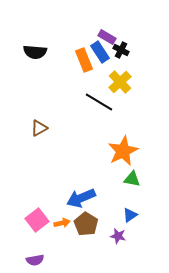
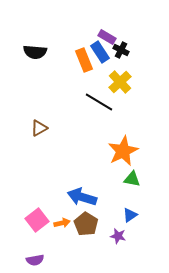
blue arrow: moved 1 px right, 1 px up; rotated 40 degrees clockwise
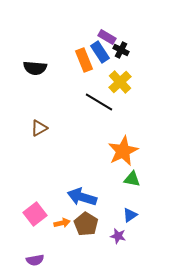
black semicircle: moved 16 px down
pink square: moved 2 px left, 6 px up
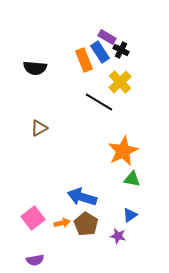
pink square: moved 2 px left, 4 px down
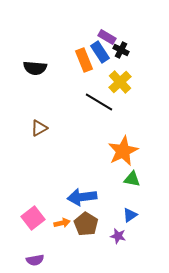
blue arrow: rotated 24 degrees counterclockwise
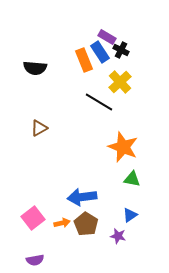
orange star: moved 4 px up; rotated 24 degrees counterclockwise
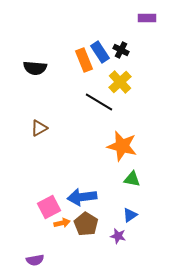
purple rectangle: moved 40 px right, 19 px up; rotated 30 degrees counterclockwise
orange star: moved 1 px left, 1 px up; rotated 8 degrees counterclockwise
pink square: moved 16 px right, 11 px up; rotated 10 degrees clockwise
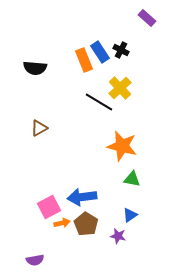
purple rectangle: rotated 42 degrees clockwise
yellow cross: moved 6 px down
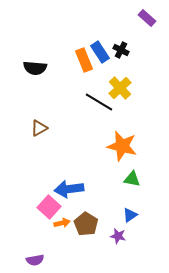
blue arrow: moved 13 px left, 8 px up
pink square: rotated 20 degrees counterclockwise
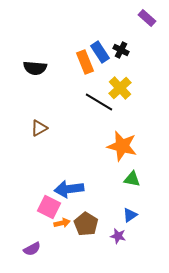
orange rectangle: moved 1 px right, 2 px down
pink square: rotated 15 degrees counterclockwise
purple semicircle: moved 3 px left, 11 px up; rotated 18 degrees counterclockwise
